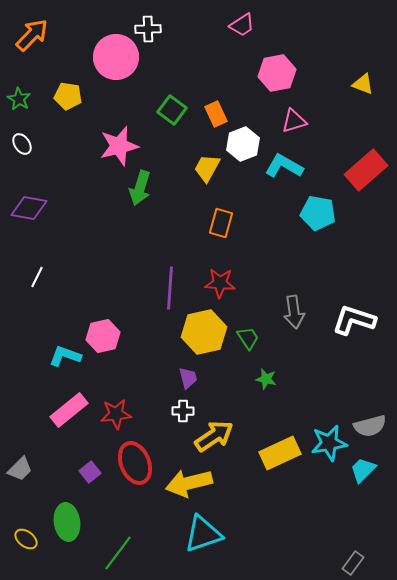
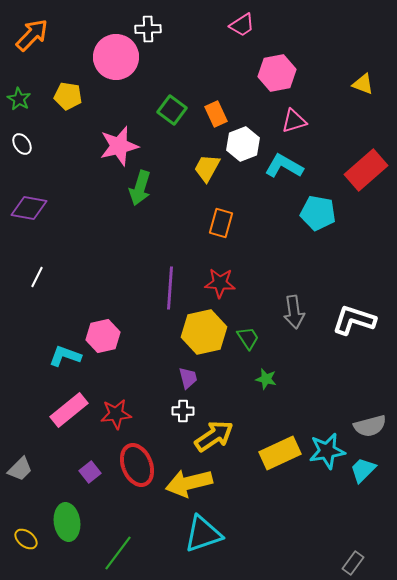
cyan star at (329, 443): moved 2 px left, 8 px down
red ellipse at (135, 463): moved 2 px right, 2 px down
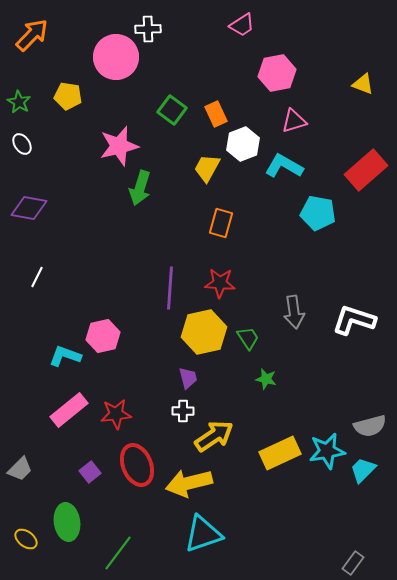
green star at (19, 99): moved 3 px down
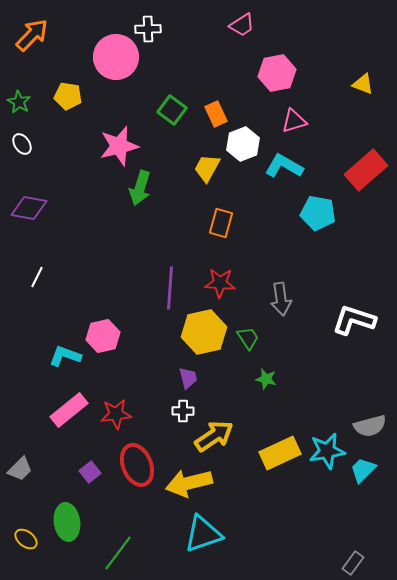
gray arrow at (294, 312): moved 13 px left, 13 px up
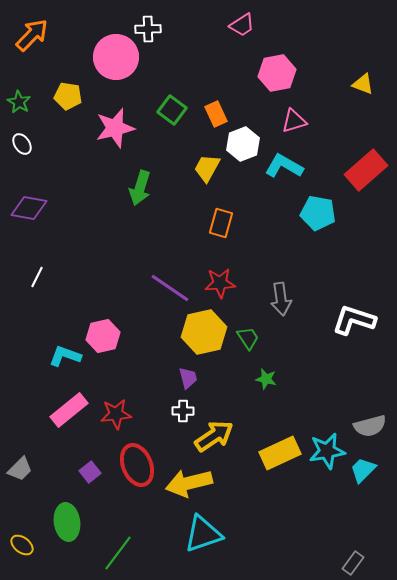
pink star at (119, 146): moved 4 px left, 18 px up
red star at (220, 283): rotated 8 degrees counterclockwise
purple line at (170, 288): rotated 60 degrees counterclockwise
yellow ellipse at (26, 539): moved 4 px left, 6 px down
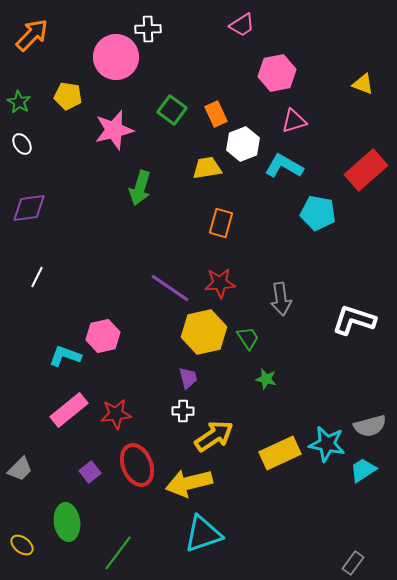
pink star at (115, 128): moved 1 px left, 2 px down
yellow trapezoid at (207, 168): rotated 52 degrees clockwise
purple diamond at (29, 208): rotated 18 degrees counterclockwise
cyan star at (327, 451): moved 7 px up; rotated 21 degrees clockwise
cyan trapezoid at (363, 470): rotated 12 degrees clockwise
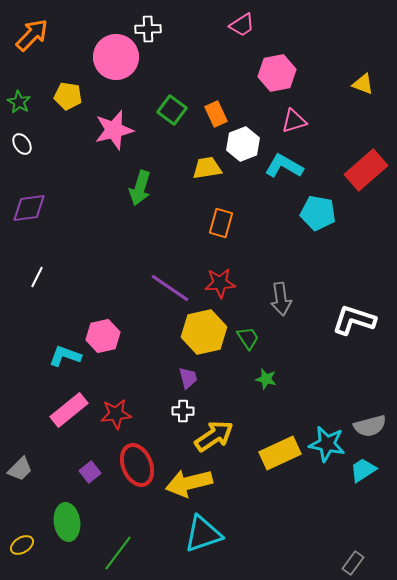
yellow ellipse at (22, 545): rotated 70 degrees counterclockwise
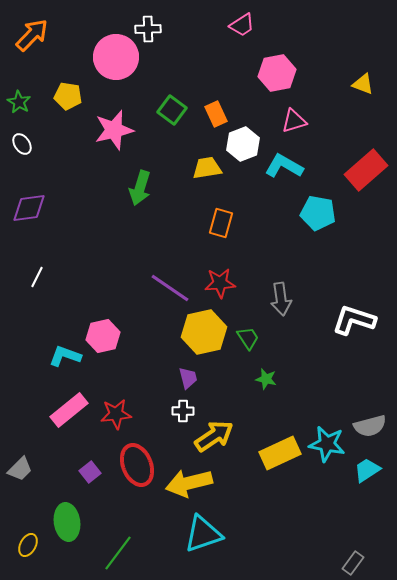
cyan trapezoid at (363, 470): moved 4 px right
yellow ellipse at (22, 545): moved 6 px right; rotated 30 degrees counterclockwise
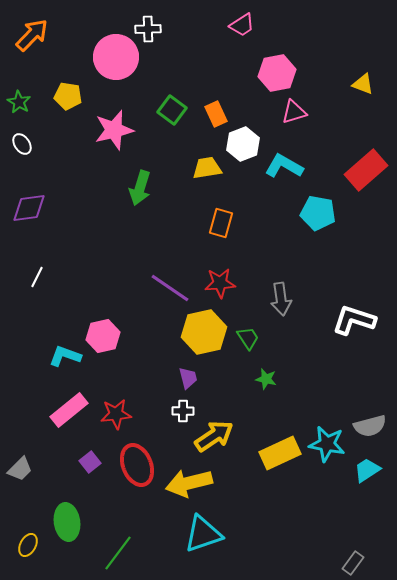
pink triangle at (294, 121): moved 9 px up
purple square at (90, 472): moved 10 px up
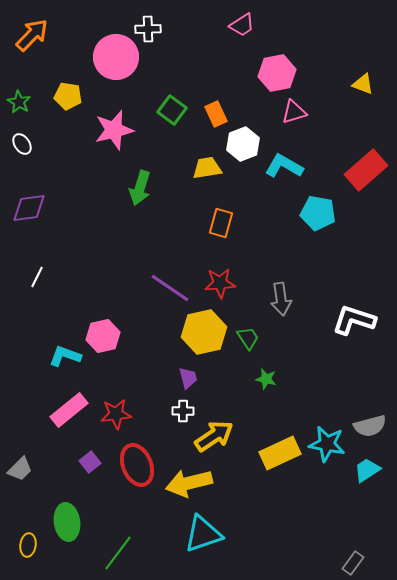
yellow ellipse at (28, 545): rotated 20 degrees counterclockwise
